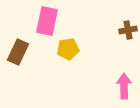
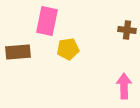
brown cross: moved 1 px left; rotated 18 degrees clockwise
brown rectangle: rotated 60 degrees clockwise
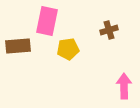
brown cross: moved 18 px left; rotated 24 degrees counterclockwise
brown rectangle: moved 6 px up
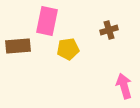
pink arrow: rotated 15 degrees counterclockwise
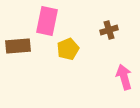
yellow pentagon: rotated 15 degrees counterclockwise
pink arrow: moved 9 px up
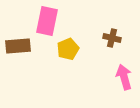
brown cross: moved 3 px right, 8 px down; rotated 30 degrees clockwise
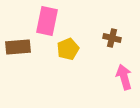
brown rectangle: moved 1 px down
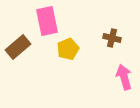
pink rectangle: rotated 24 degrees counterclockwise
brown rectangle: rotated 35 degrees counterclockwise
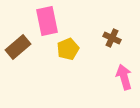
brown cross: rotated 12 degrees clockwise
